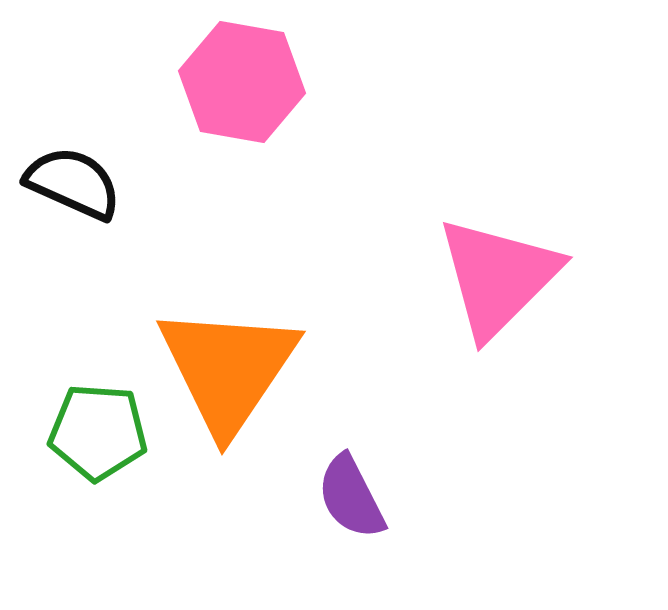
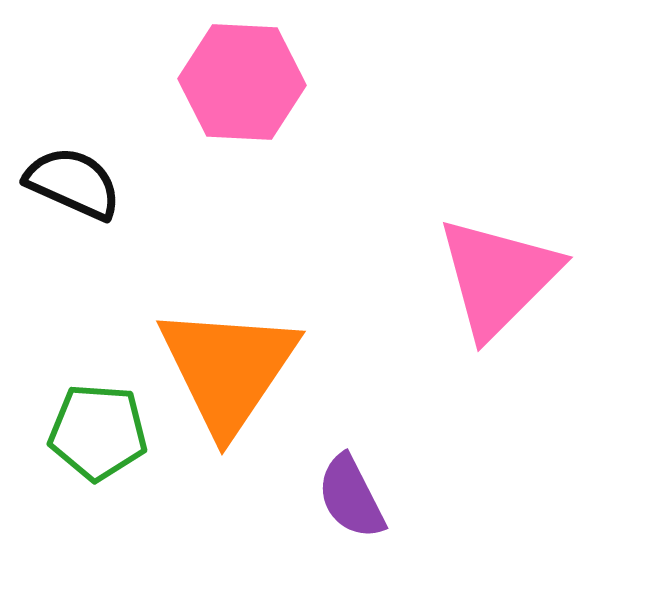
pink hexagon: rotated 7 degrees counterclockwise
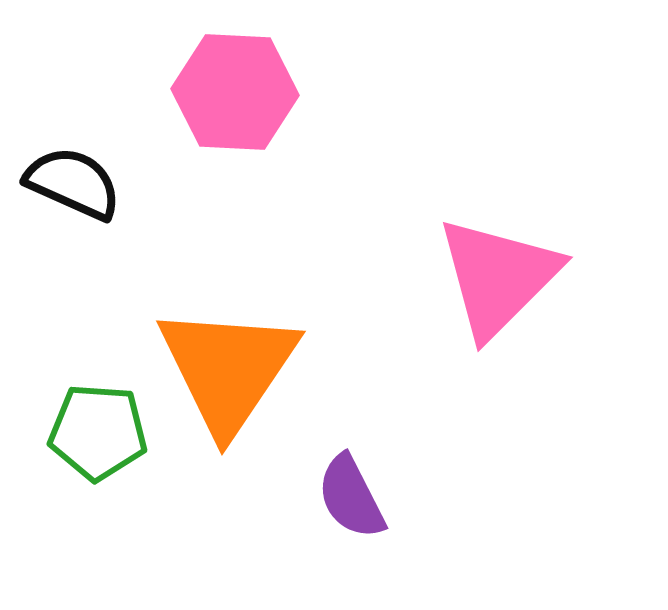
pink hexagon: moved 7 px left, 10 px down
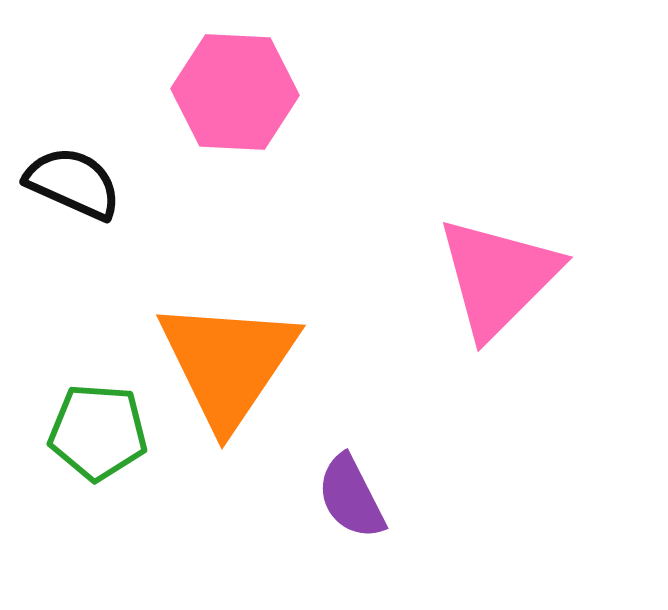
orange triangle: moved 6 px up
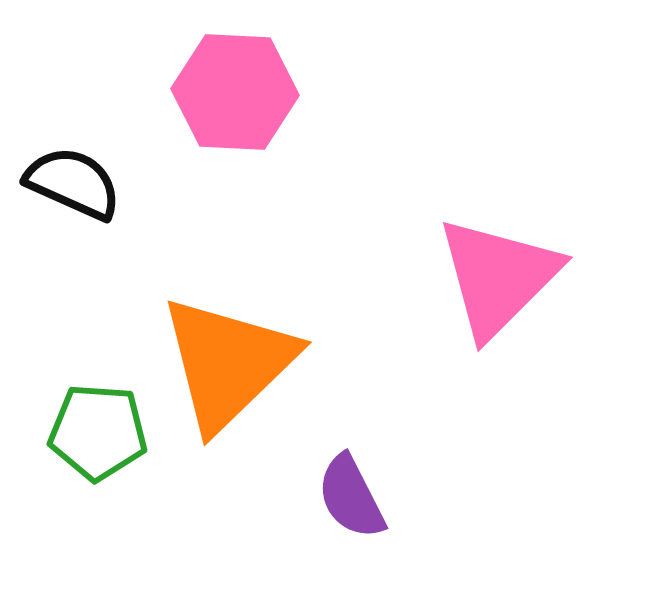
orange triangle: rotated 12 degrees clockwise
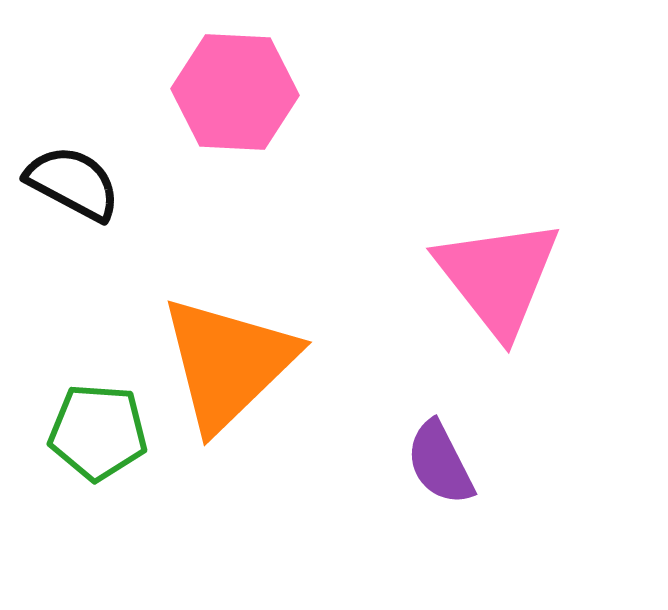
black semicircle: rotated 4 degrees clockwise
pink triangle: rotated 23 degrees counterclockwise
purple semicircle: moved 89 px right, 34 px up
